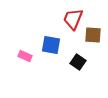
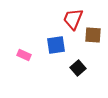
blue square: moved 5 px right; rotated 18 degrees counterclockwise
pink rectangle: moved 1 px left, 1 px up
black square: moved 6 px down; rotated 14 degrees clockwise
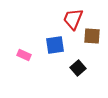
brown square: moved 1 px left, 1 px down
blue square: moved 1 px left
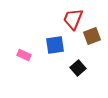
brown square: rotated 24 degrees counterclockwise
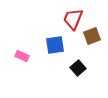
pink rectangle: moved 2 px left, 1 px down
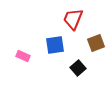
brown square: moved 4 px right, 7 px down
pink rectangle: moved 1 px right
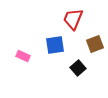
brown square: moved 1 px left, 1 px down
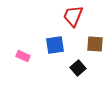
red trapezoid: moved 3 px up
brown square: rotated 24 degrees clockwise
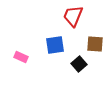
pink rectangle: moved 2 px left, 1 px down
black square: moved 1 px right, 4 px up
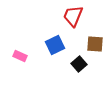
blue square: rotated 18 degrees counterclockwise
pink rectangle: moved 1 px left, 1 px up
